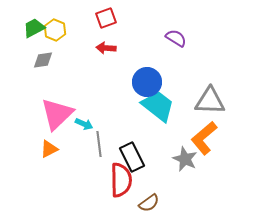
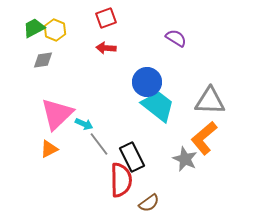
gray line: rotated 30 degrees counterclockwise
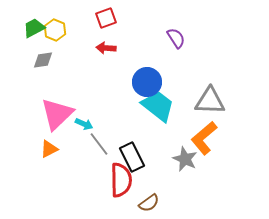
purple semicircle: rotated 25 degrees clockwise
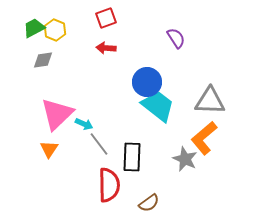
orange triangle: rotated 30 degrees counterclockwise
black rectangle: rotated 28 degrees clockwise
red semicircle: moved 12 px left, 5 px down
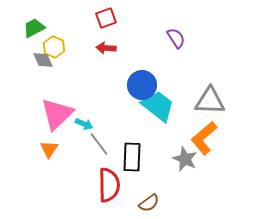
yellow hexagon: moved 1 px left, 17 px down
gray diamond: rotated 75 degrees clockwise
blue circle: moved 5 px left, 3 px down
